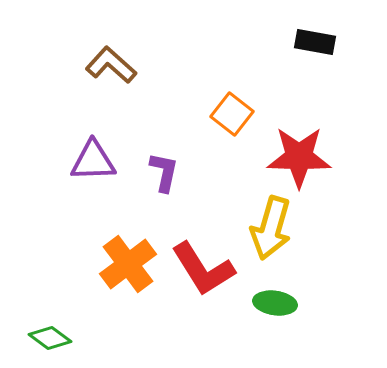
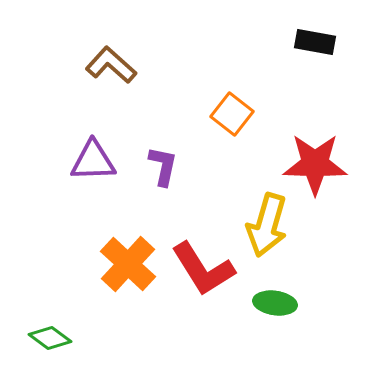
red star: moved 16 px right, 7 px down
purple L-shape: moved 1 px left, 6 px up
yellow arrow: moved 4 px left, 3 px up
orange cross: rotated 10 degrees counterclockwise
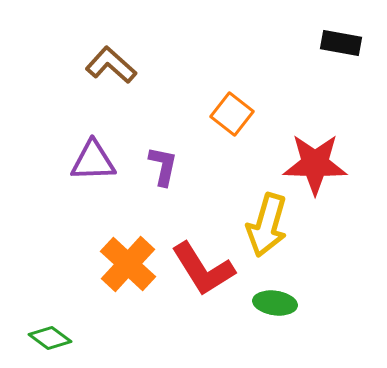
black rectangle: moved 26 px right, 1 px down
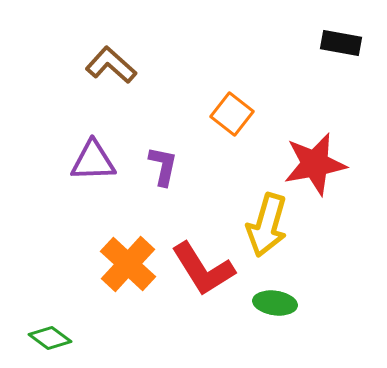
red star: rotated 12 degrees counterclockwise
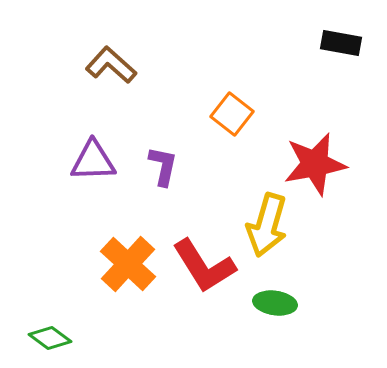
red L-shape: moved 1 px right, 3 px up
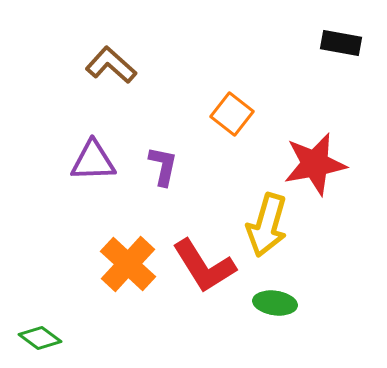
green diamond: moved 10 px left
